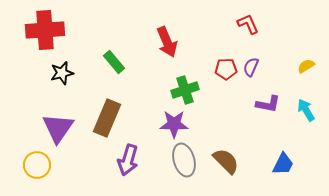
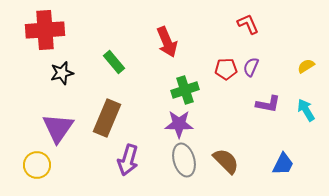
purple star: moved 5 px right
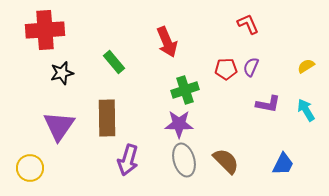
brown rectangle: rotated 24 degrees counterclockwise
purple triangle: moved 1 px right, 2 px up
yellow circle: moved 7 px left, 3 px down
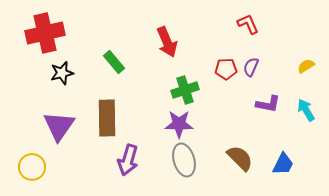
red cross: moved 3 px down; rotated 9 degrees counterclockwise
brown semicircle: moved 14 px right, 3 px up
yellow circle: moved 2 px right, 1 px up
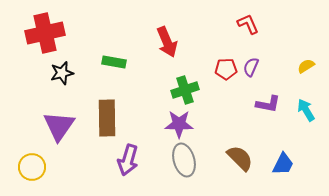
green rectangle: rotated 40 degrees counterclockwise
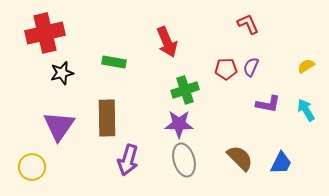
blue trapezoid: moved 2 px left, 1 px up
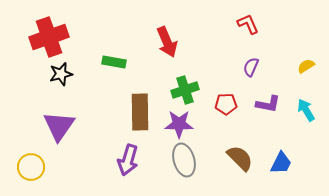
red cross: moved 4 px right, 4 px down; rotated 6 degrees counterclockwise
red pentagon: moved 35 px down
black star: moved 1 px left, 1 px down
brown rectangle: moved 33 px right, 6 px up
yellow circle: moved 1 px left
